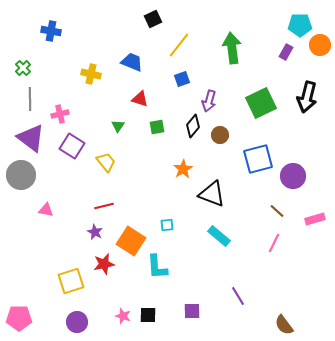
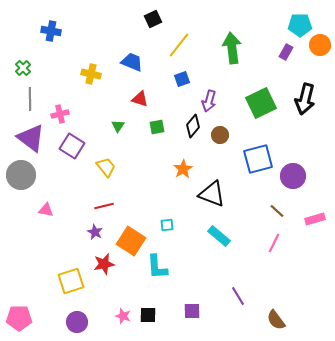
black arrow at (307, 97): moved 2 px left, 2 px down
yellow trapezoid at (106, 162): moved 5 px down
brown semicircle at (284, 325): moved 8 px left, 5 px up
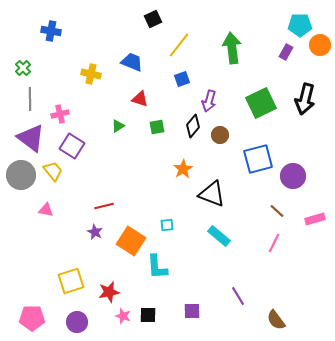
green triangle at (118, 126): rotated 24 degrees clockwise
yellow trapezoid at (106, 167): moved 53 px left, 4 px down
red star at (104, 264): moved 5 px right, 28 px down
pink pentagon at (19, 318): moved 13 px right
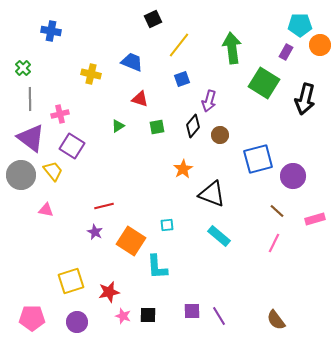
green square at (261, 103): moved 3 px right, 20 px up; rotated 32 degrees counterclockwise
purple line at (238, 296): moved 19 px left, 20 px down
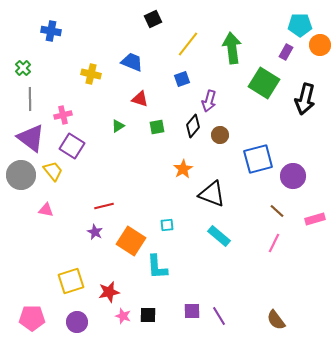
yellow line at (179, 45): moved 9 px right, 1 px up
pink cross at (60, 114): moved 3 px right, 1 px down
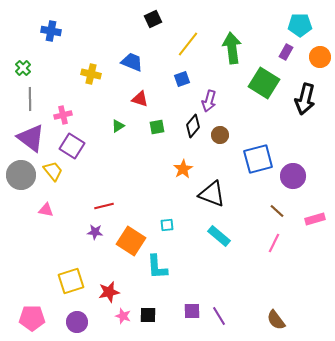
orange circle at (320, 45): moved 12 px down
purple star at (95, 232): rotated 21 degrees counterclockwise
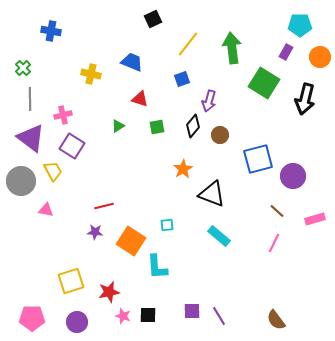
yellow trapezoid at (53, 171): rotated 10 degrees clockwise
gray circle at (21, 175): moved 6 px down
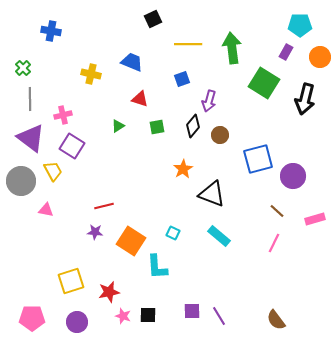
yellow line at (188, 44): rotated 52 degrees clockwise
cyan square at (167, 225): moved 6 px right, 8 px down; rotated 32 degrees clockwise
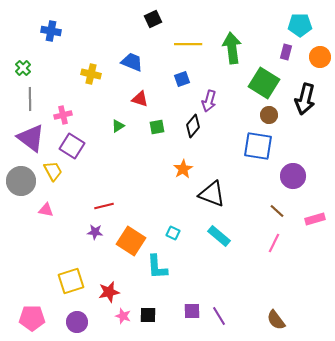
purple rectangle at (286, 52): rotated 14 degrees counterclockwise
brown circle at (220, 135): moved 49 px right, 20 px up
blue square at (258, 159): moved 13 px up; rotated 24 degrees clockwise
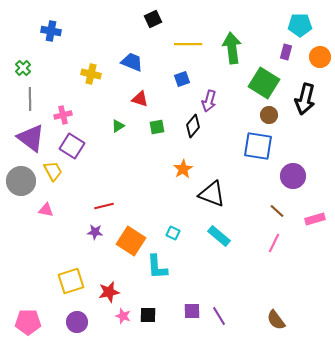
pink pentagon at (32, 318): moved 4 px left, 4 px down
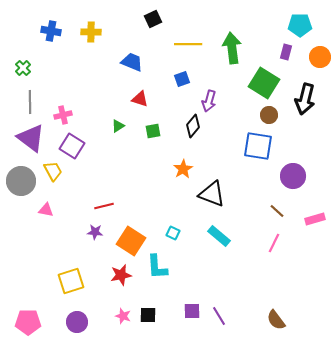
yellow cross at (91, 74): moved 42 px up; rotated 12 degrees counterclockwise
gray line at (30, 99): moved 3 px down
green square at (157, 127): moved 4 px left, 4 px down
red star at (109, 292): moved 12 px right, 17 px up
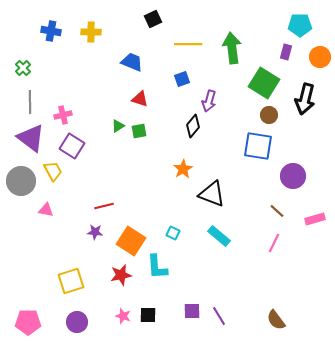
green square at (153, 131): moved 14 px left
